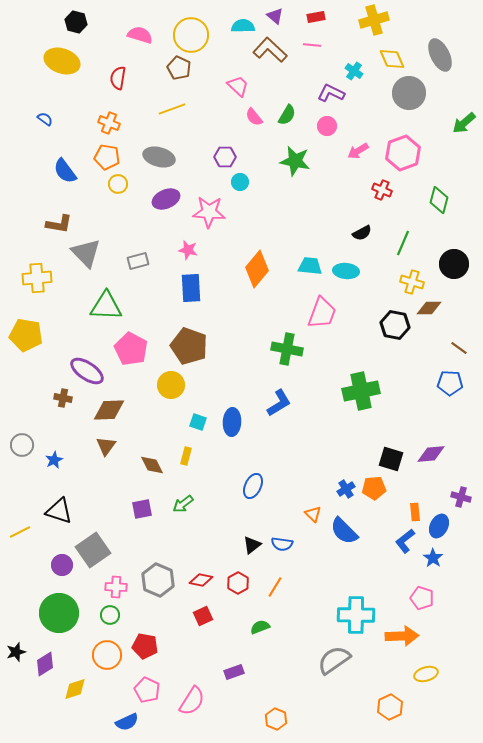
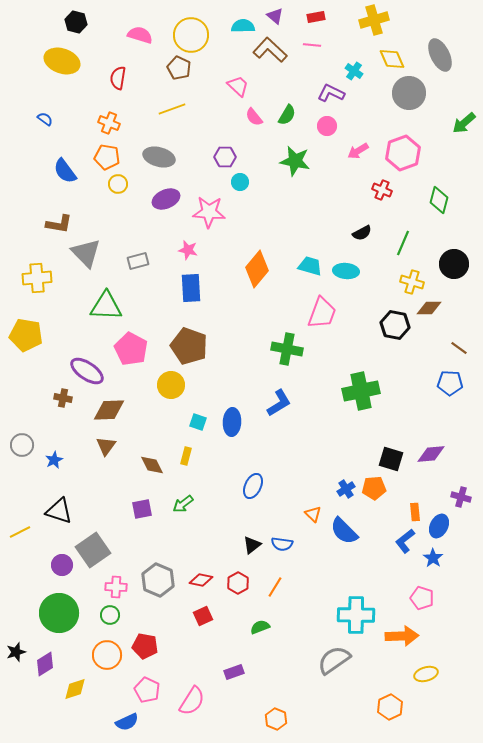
cyan trapezoid at (310, 266): rotated 10 degrees clockwise
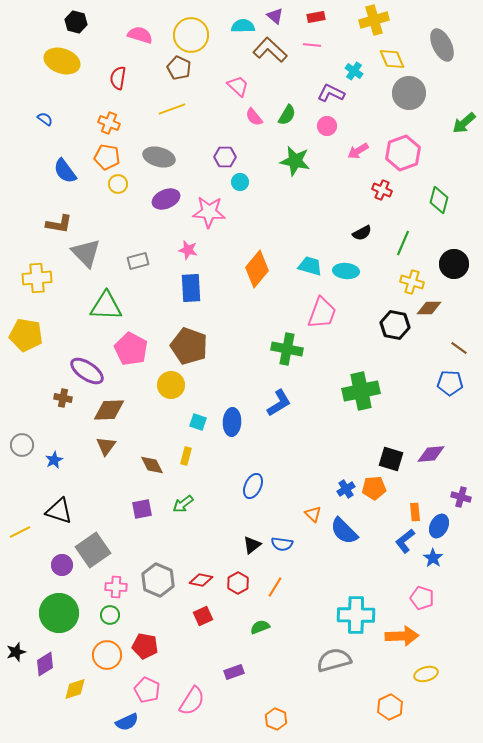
gray ellipse at (440, 55): moved 2 px right, 10 px up
gray semicircle at (334, 660): rotated 20 degrees clockwise
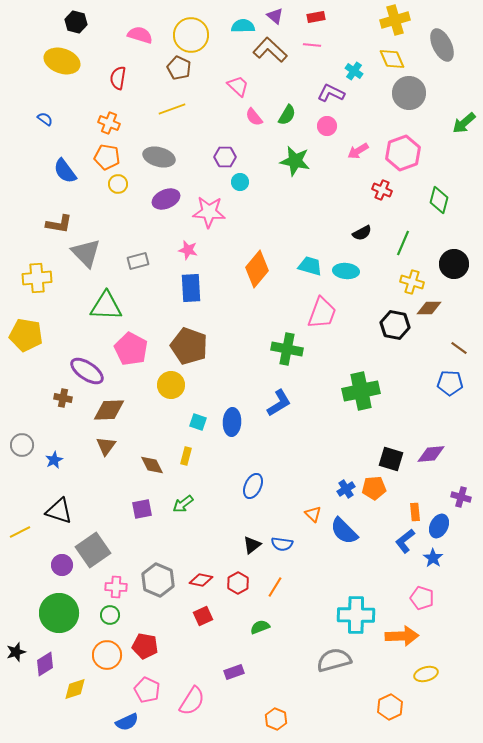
yellow cross at (374, 20): moved 21 px right
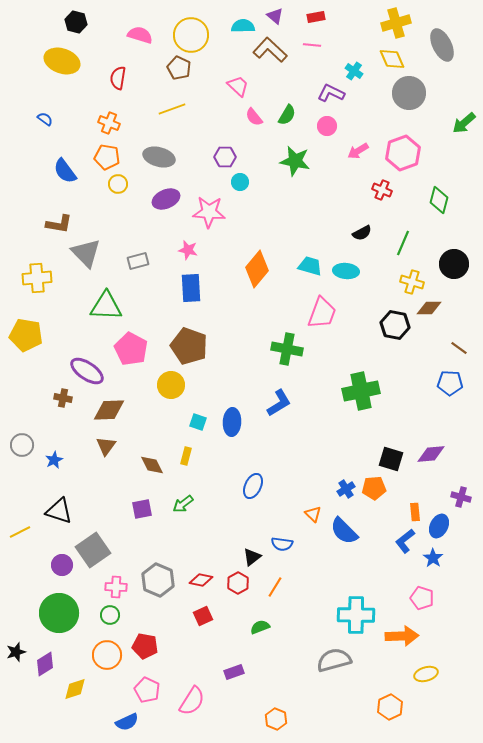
yellow cross at (395, 20): moved 1 px right, 3 px down
black triangle at (252, 545): moved 12 px down
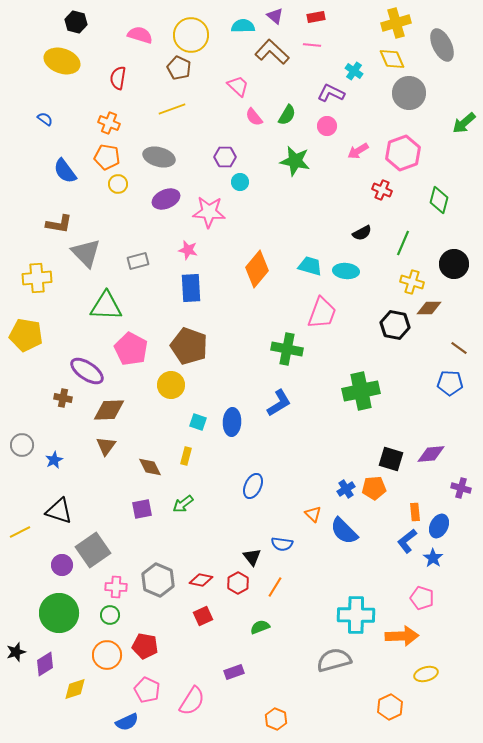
brown L-shape at (270, 50): moved 2 px right, 2 px down
brown diamond at (152, 465): moved 2 px left, 2 px down
purple cross at (461, 497): moved 9 px up
blue L-shape at (405, 541): moved 2 px right
black triangle at (252, 557): rotated 30 degrees counterclockwise
